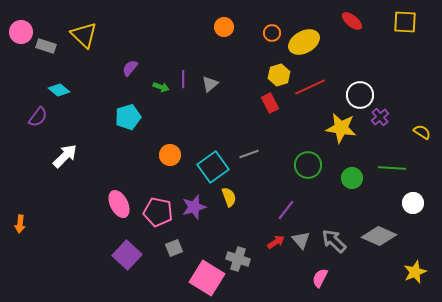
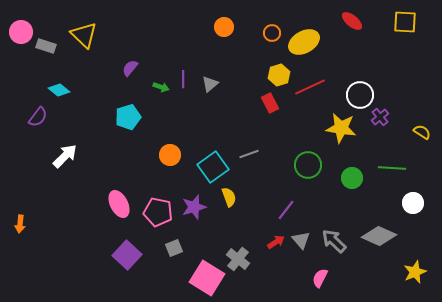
gray cross at (238, 259): rotated 20 degrees clockwise
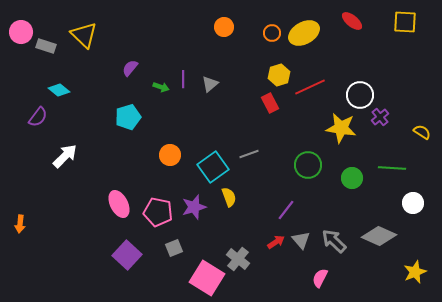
yellow ellipse at (304, 42): moved 9 px up
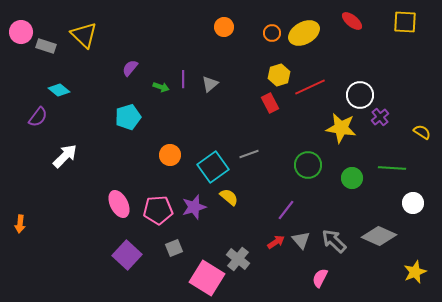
yellow semicircle at (229, 197): rotated 30 degrees counterclockwise
pink pentagon at (158, 212): moved 2 px up; rotated 16 degrees counterclockwise
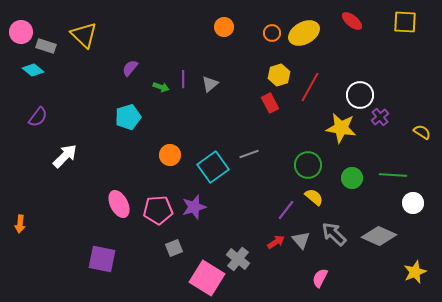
red line at (310, 87): rotated 36 degrees counterclockwise
cyan diamond at (59, 90): moved 26 px left, 20 px up
green line at (392, 168): moved 1 px right, 7 px down
yellow semicircle at (229, 197): moved 85 px right
gray arrow at (334, 241): moved 7 px up
purple square at (127, 255): moved 25 px left, 4 px down; rotated 32 degrees counterclockwise
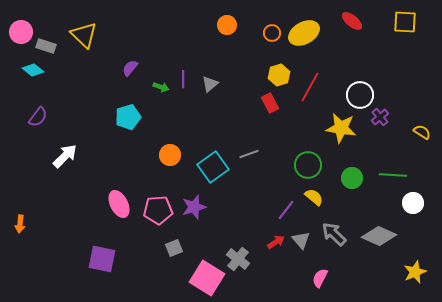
orange circle at (224, 27): moved 3 px right, 2 px up
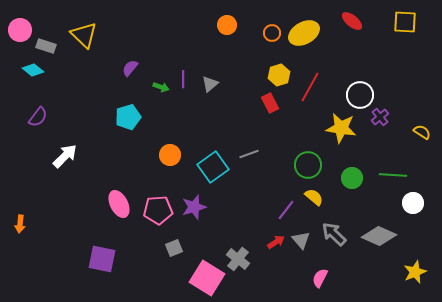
pink circle at (21, 32): moved 1 px left, 2 px up
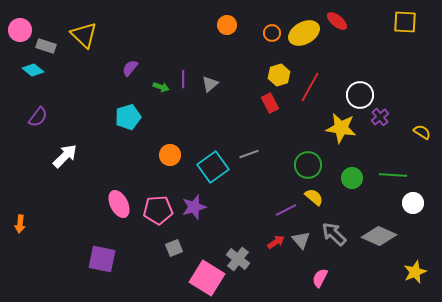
red ellipse at (352, 21): moved 15 px left
purple line at (286, 210): rotated 25 degrees clockwise
